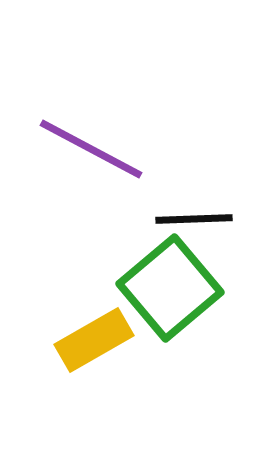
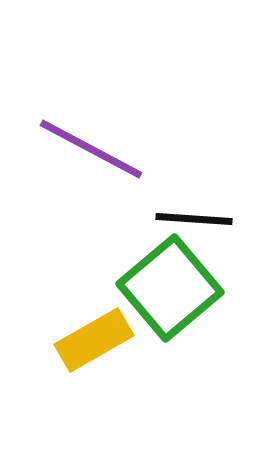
black line: rotated 6 degrees clockwise
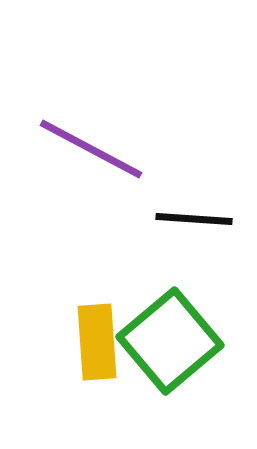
green square: moved 53 px down
yellow rectangle: moved 3 px right, 2 px down; rotated 64 degrees counterclockwise
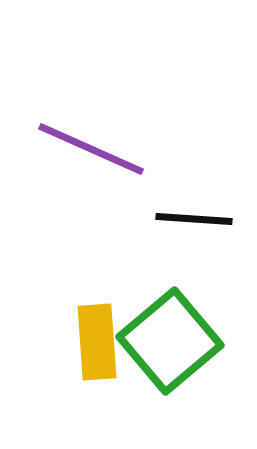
purple line: rotated 4 degrees counterclockwise
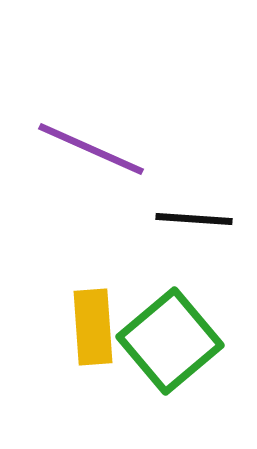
yellow rectangle: moved 4 px left, 15 px up
